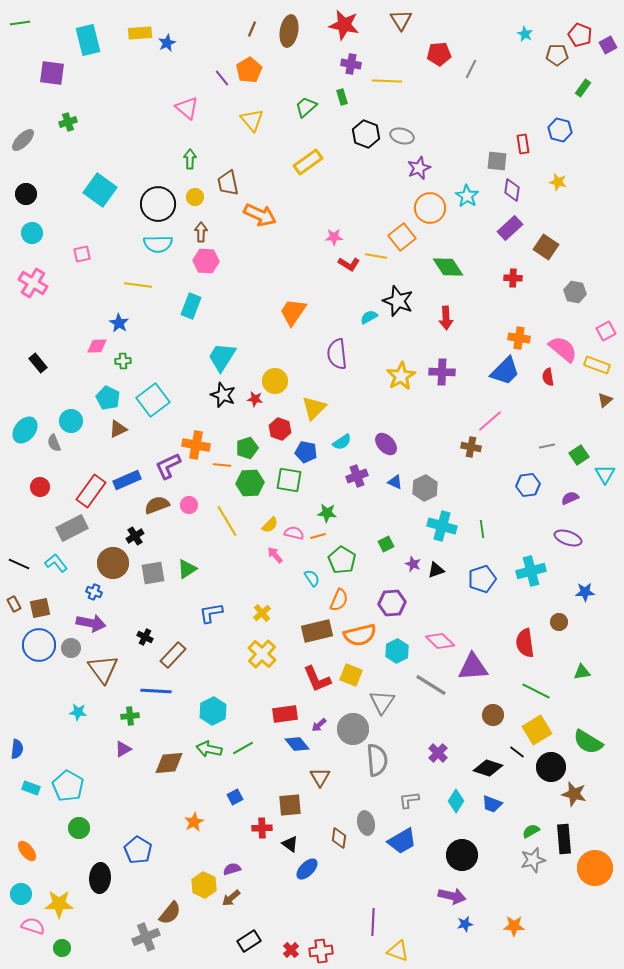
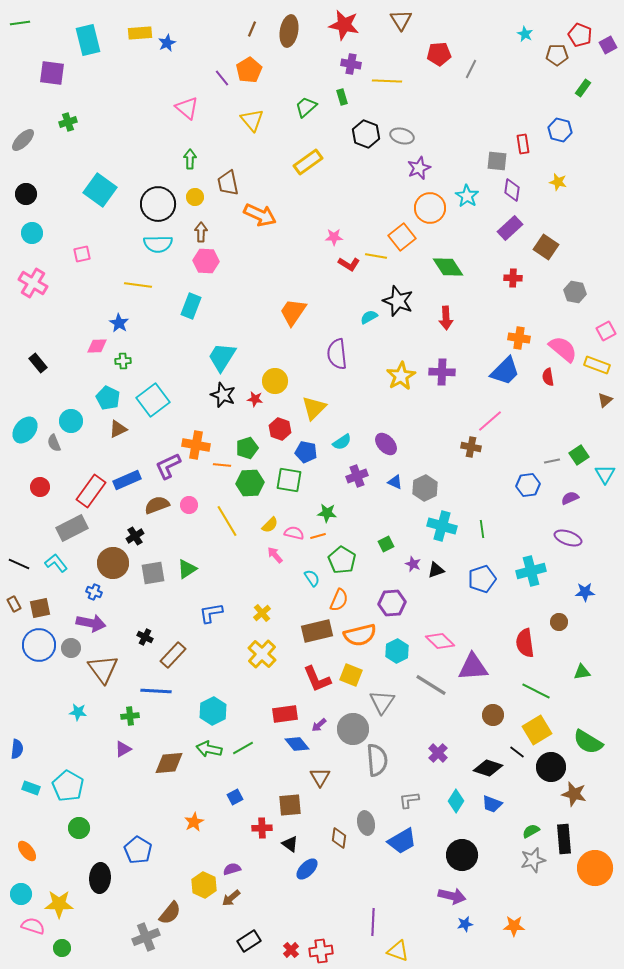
gray line at (547, 446): moved 5 px right, 15 px down
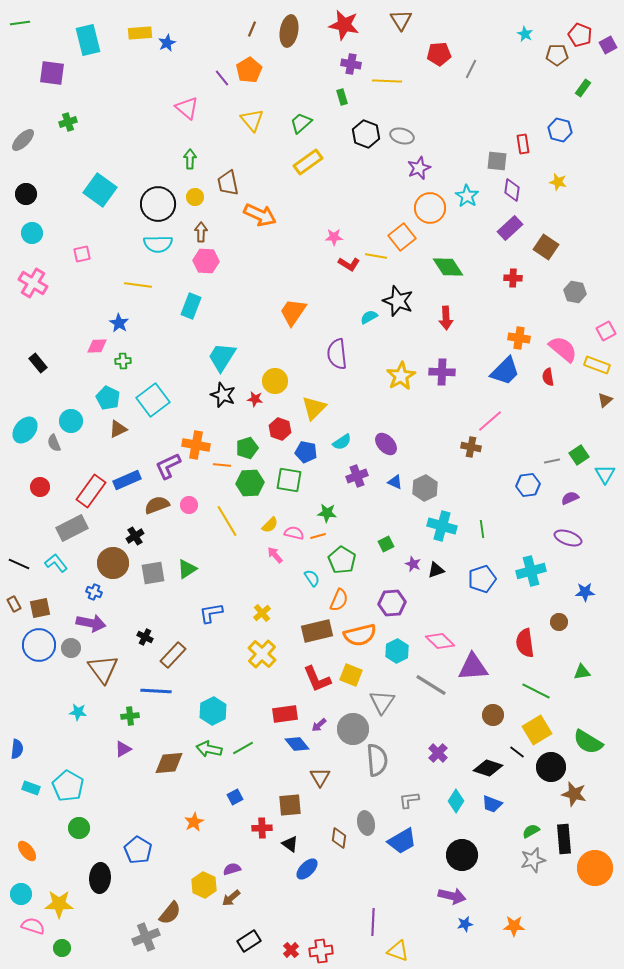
green trapezoid at (306, 107): moved 5 px left, 16 px down
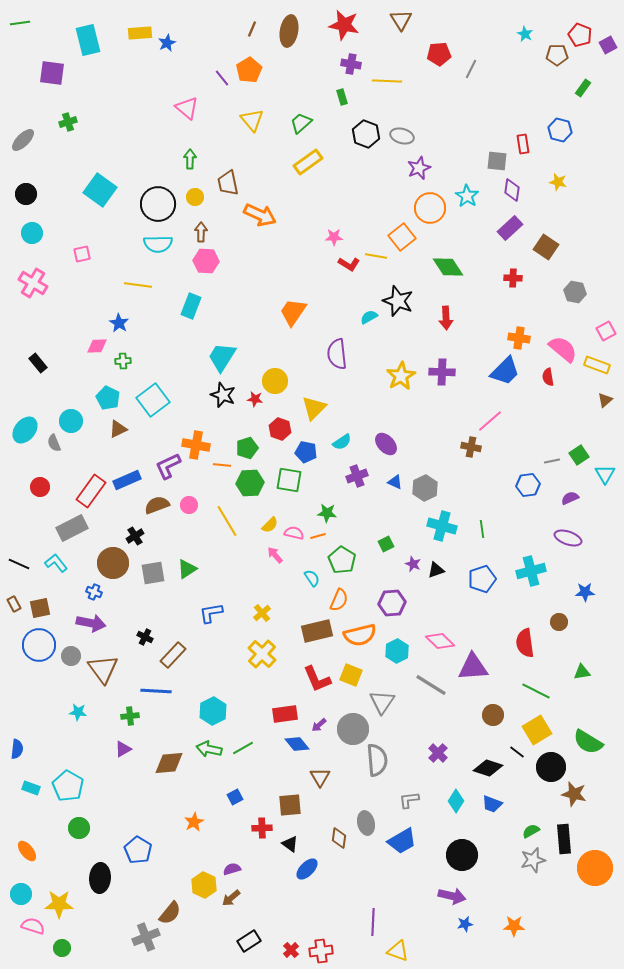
gray circle at (71, 648): moved 8 px down
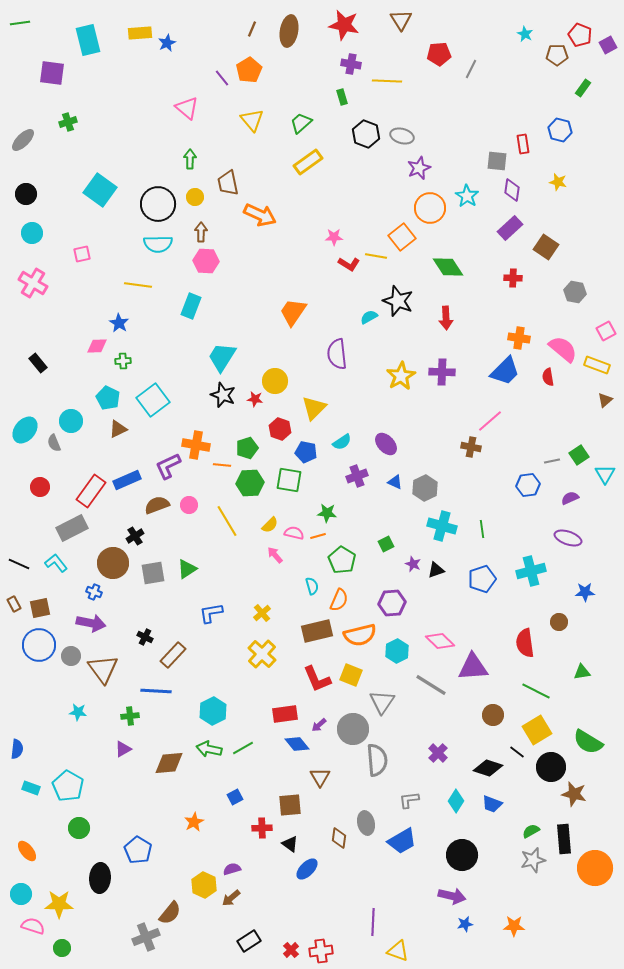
cyan semicircle at (312, 578): moved 8 px down; rotated 18 degrees clockwise
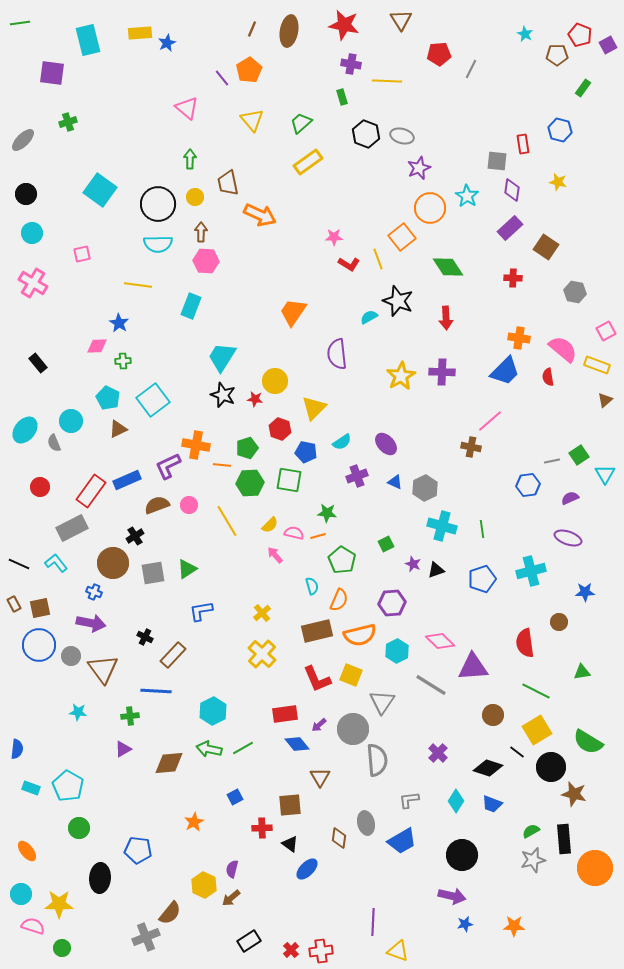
yellow line at (376, 256): moved 2 px right, 3 px down; rotated 60 degrees clockwise
blue L-shape at (211, 613): moved 10 px left, 2 px up
blue pentagon at (138, 850): rotated 24 degrees counterclockwise
purple semicircle at (232, 869): rotated 60 degrees counterclockwise
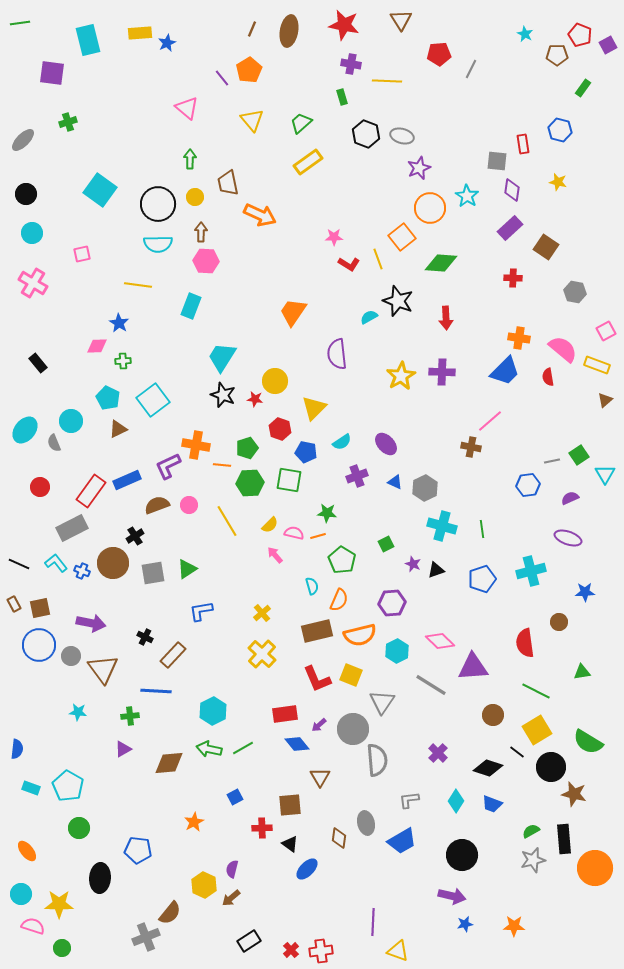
green diamond at (448, 267): moved 7 px left, 4 px up; rotated 52 degrees counterclockwise
blue cross at (94, 592): moved 12 px left, 21 px up
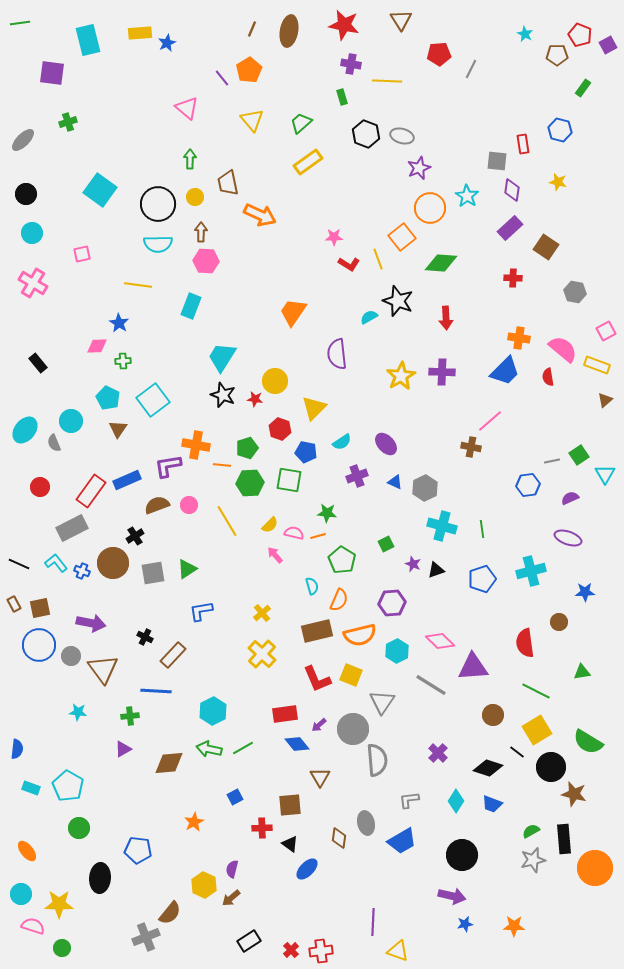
brown triangle at (118, 429): rotated 30 degrees counterclockwise
purple L-shape at (168, 466): rotated 16 degrees clockwise
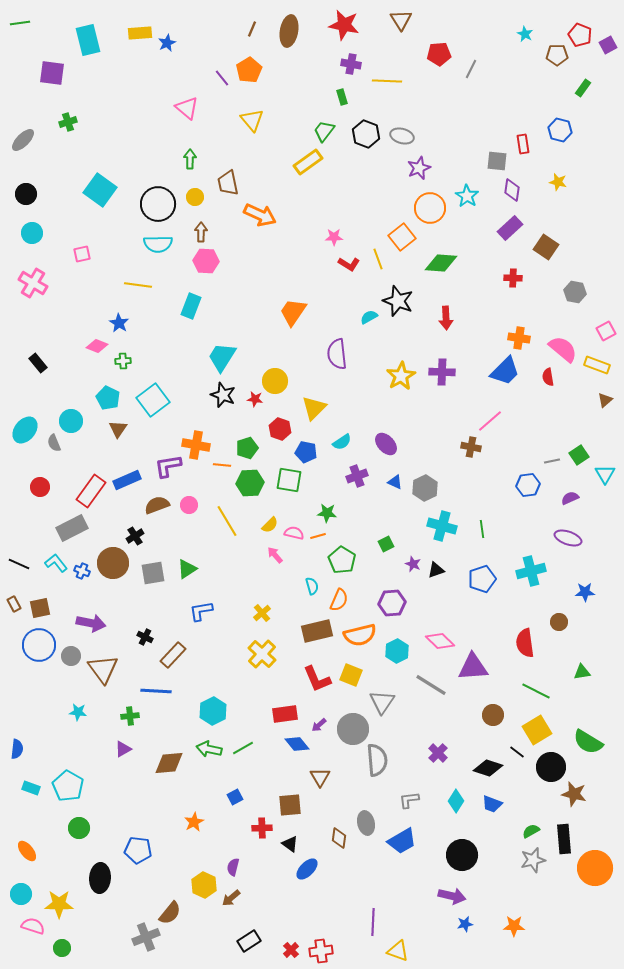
green trapezoid at (301, 123): moved 23 px right, 8 px down; rotated 10 degrees counterclockwise
pink diamond at (97, 346): rotated 25 degrees clockwise
purple semicircle at (232, 869): moved 1 px right, 2 px up
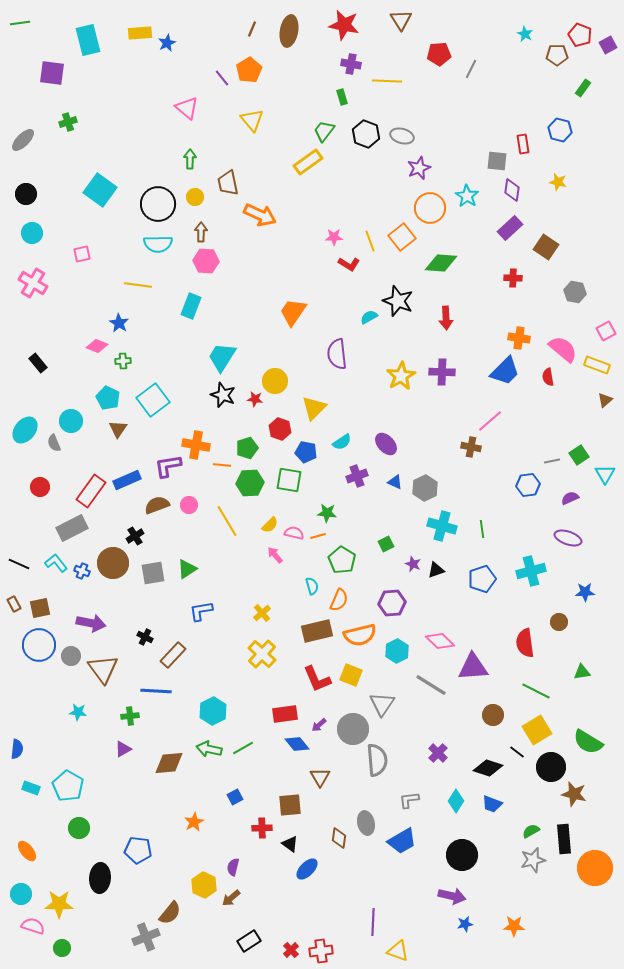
yellow line at (378, 259): moved 8 px left, 18 px up
gray triangle at (382, 702): moved 2 px down
